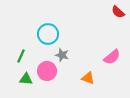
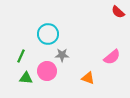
gray star: rotated 16 degrees counterclockwise
green triangle: moved 1 px up
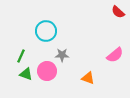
cyan circle: moved 2 px left, 3 px up
pink semicircle: moved 3 px right, 2 px up
green triangle: moved 4 px up; rotated 16 degrees clockwise
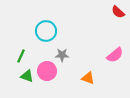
green triangle: moved 1 px right, 2 px down
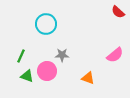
cyan circle: moved 7 px up
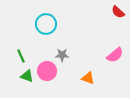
green line: rotated 48 degrees counterclockwise
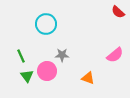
green triangle: rotated 32 degrees clockwise
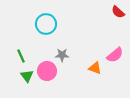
orange triangle: moved 7 px right, 10 px up
